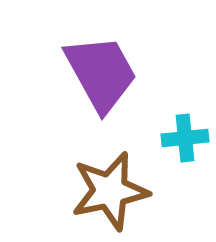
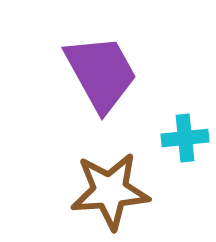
brown star: rotated 8 degrees clockwise
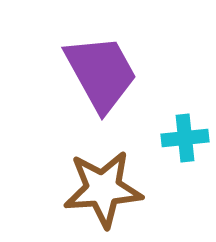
brown star: moved 7 px left, 2 px up
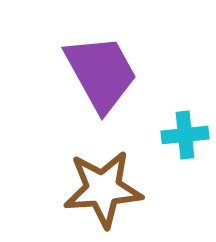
cyan cross: moved 3 px up
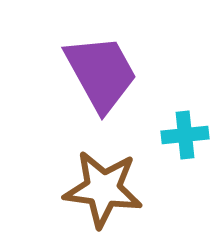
brown star: rotated 12 degrees clockwise
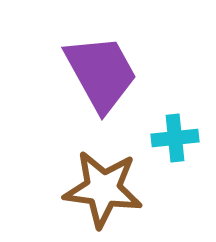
cyan cross: moved 10 px left, 3 px down
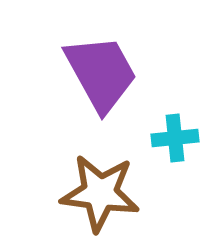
brown star: moved 3 px left, 4 px down
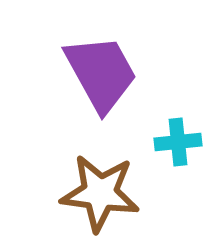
cyan cross: moved 3 px right, 4 px down
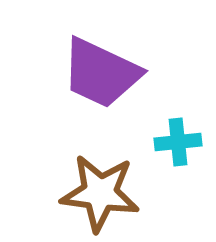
purple trapezoid: rotated 144 degrees clockwise
